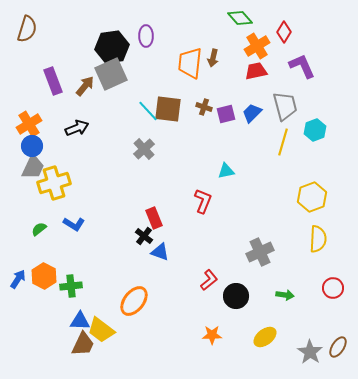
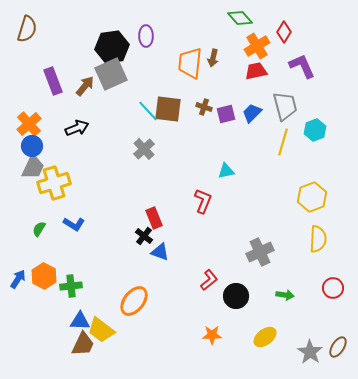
orange cross at (29, 124): rotated 10 degrees counterclockwise
green semicircle at (39, 229): rotated 21 degrees counterclockwise
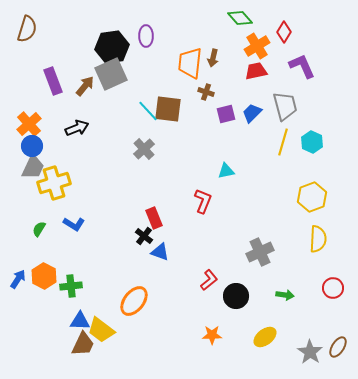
brown cross at (204, 107): moved 2 px right, 15 px up
cyan hexagon at (315, 130): moved 3 px left, 12 px down; rotated 15 degrees counterclockwise
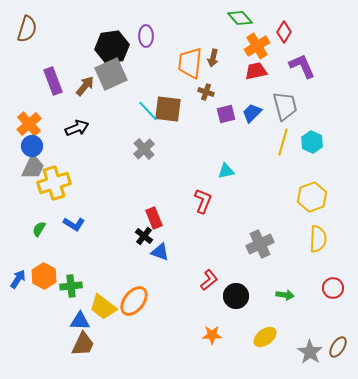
gray cross at (260, 252): moved 8 px up
yellow trapezoid at (101, 330): moved 2 px right, 23 px up
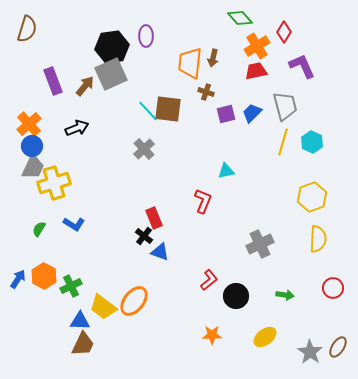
green cross at (71, 286): rotated 20 degrees counterclockwise
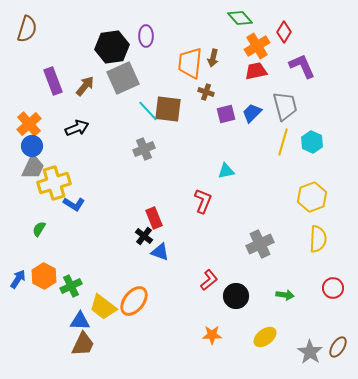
gray square at (111, 74): moved 12 px right, 4 px down
gray cross at (144, 149): rotated 20 degrees clockwise
blue L-shape at (74, 224): moved 20 px up
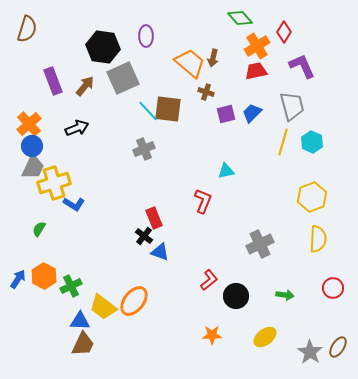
black hexagon at (112, 47): moved 9 px left; rotated 16 degrees clockwise
orange trapezoid at (190, 63): rotated 124 degrees clockwise
gray trapezoid at (285, 106): moved 7 px right
